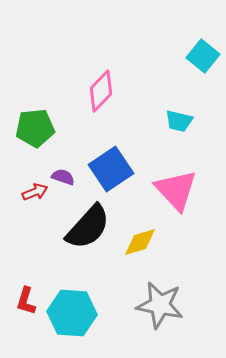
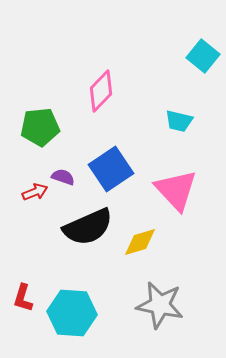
green pentagon: moved 5 px right, 1 px up
black semicircle: rotated 24 degrees clockwise
red L-shape: moved 3 px left, 3 px up
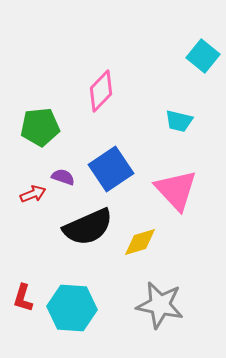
red arrow: moved 2 px left, 2 px down
cyan hexagon: moved 5 px up
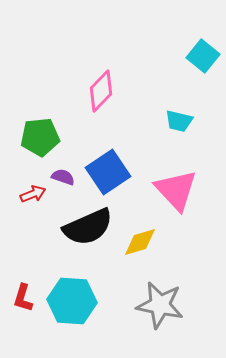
green pentagon: moved 10 px down
blue square: moved 3 px left, 3 px down
cyan hexagon: moved 7 px up
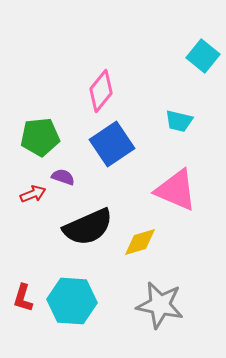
pink diamond: rotated 6 degrees counterclockwise
blue square: moved 4 px right, 28 px up
pink triangle: rotated 24 degrees counterclockwise
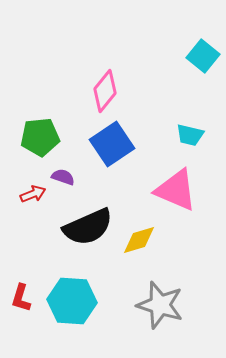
pink diamond: moved 4 px right
cyan trapezoid: moved 11 px right, 14 px down
yellow diamond: moved 1 px left, 2 px up
red L-shape: moved 2 px left
gray star: rotated 6 degrees clockwise
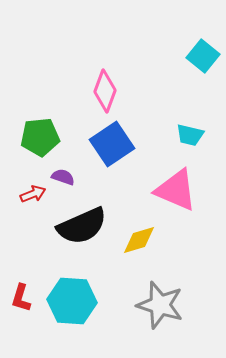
pink diamond: rotated 18 degrees counterclockwise
black semicircle: moved 6 px left, 1 px up
